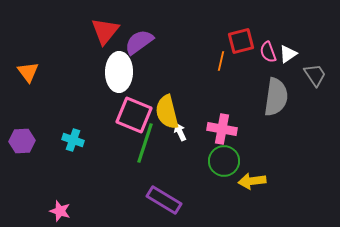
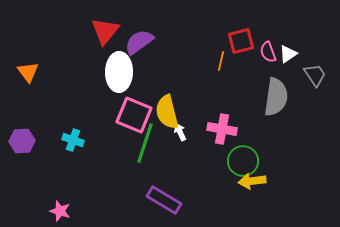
green circle: moved 19 px right
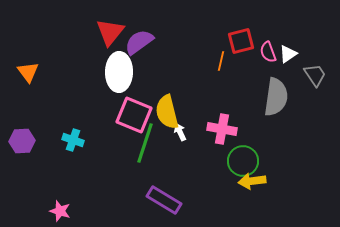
red triangle: moved 5 px right, 1 px down
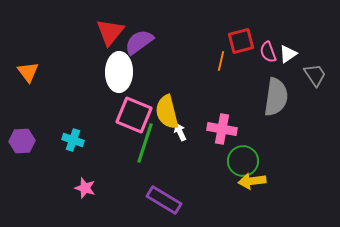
pink star: moved 25 px right, 23 px up
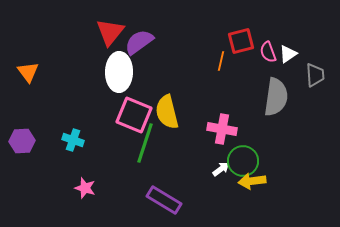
gray trapezoid: rotated 30 degrees clockwise
white arrow: moved 41 px right, 37 px down; rotated 78 degrees clockwise
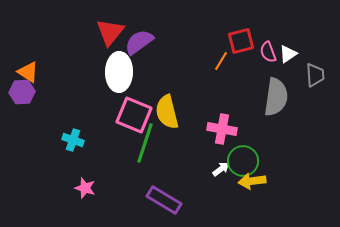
orange line: rotated 18 degrees clockwise
orange triangle: rotated 20 degrees counterclockwise
purple hexagon: moved 49 px up
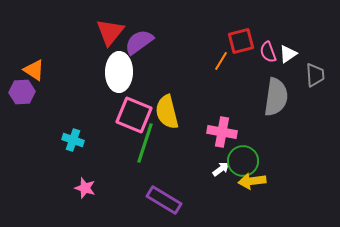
orange triangle: moved 6 px right, 2 px up
pink cross: moved 3 px down
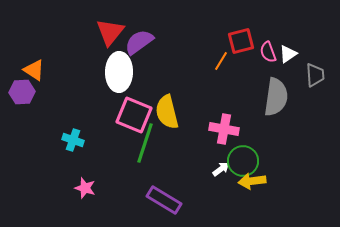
pink cross: moved 2 px right, 3 px up
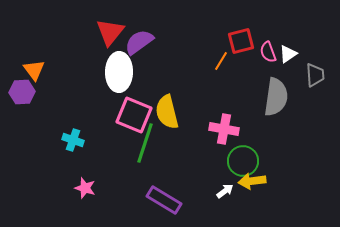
orange triangle: rotated 20 degrees clockwise
white arrow: moved 4 px right, 22 px down
